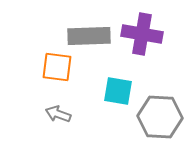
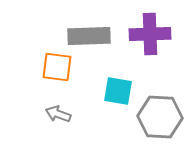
purple cross: moved 8 px right; rotated 12 degrees counterclockwise
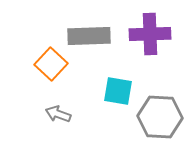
orange square: moved 6 px left, 3 px up; rotated 36 degrees clockwise
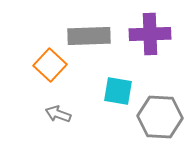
orange square: moved 1 px left, 1 px down
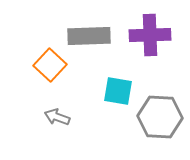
purple cross: moved 1 px down
gray arrow: moved 1 px left, 3 px down
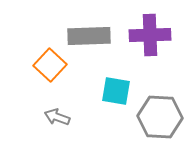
cyan square: moved 2 px left
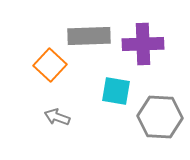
purple cross: moved 7 px left, 9 px down
